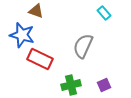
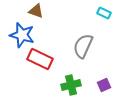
cyan rectangle: rotated 24 degrees counterclockwise
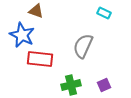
blue star: rotated 10 degrees clockwise
red rectangle: rotated 20 degrees counterclockwise
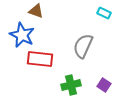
purple square: rotated 32 degrees counterclockwise
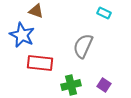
red rectangle: moved 4 px down
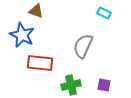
purple square: rotated 24 degrees counterclockwise
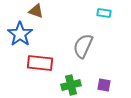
cyan rectangle: rotated 16 degrees counterclockwise
blue star: moved 2 px left, 1 px up; rotated 10 degrees clockwise
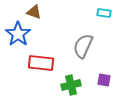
brown triangle: moved 2 px left, 1 px down
blue star: moved 2 px left
red rectangle: moved 1 px right
purple square: moved 5 px up
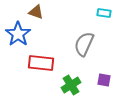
brown triangle: moved 2 px right
gray semicircle: moved 1 px right, 2 px up
green cross: rotated 18 degrees counterclockwise
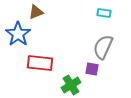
brown triangle: rotated 42 degrees counterclockwise
gray semicircle: moved 19 px right, 3 px down
red rectangle: moved 1 px left
purple square: moved 12 px left, 11 px up
